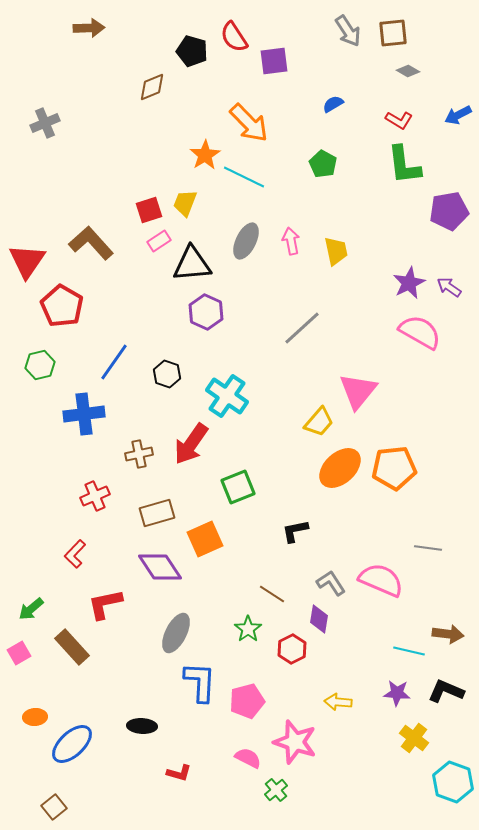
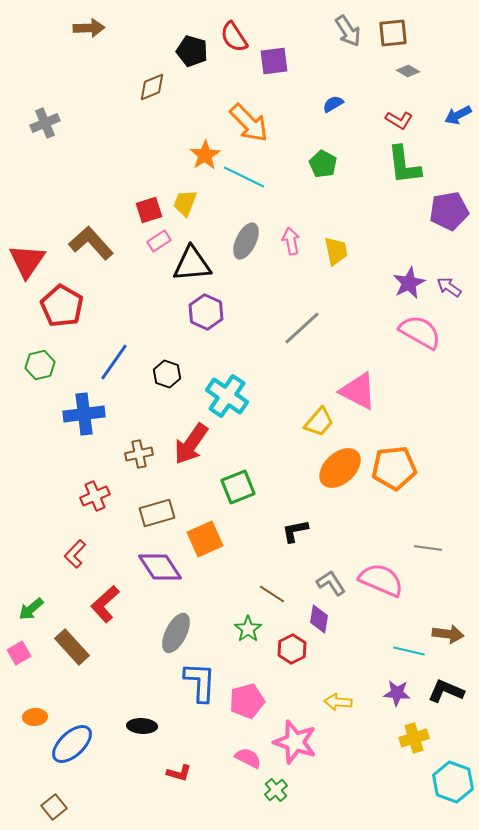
pink triangle at (358, 391): rotated 42 degrees counterclockwise
red L-shape at (105, 604): rotated 30 degrees counterclockwise
yellow cross at (414, 738): rotated 36 degrees clockwise
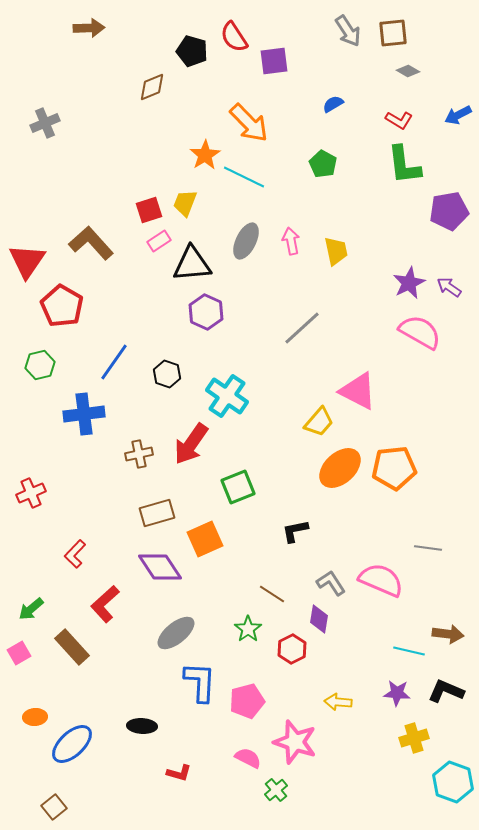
red cross at (95, 496): moved 64 px left, 3 px up
gray ellipse at (176, 633): rotated 24 degrees clockwise
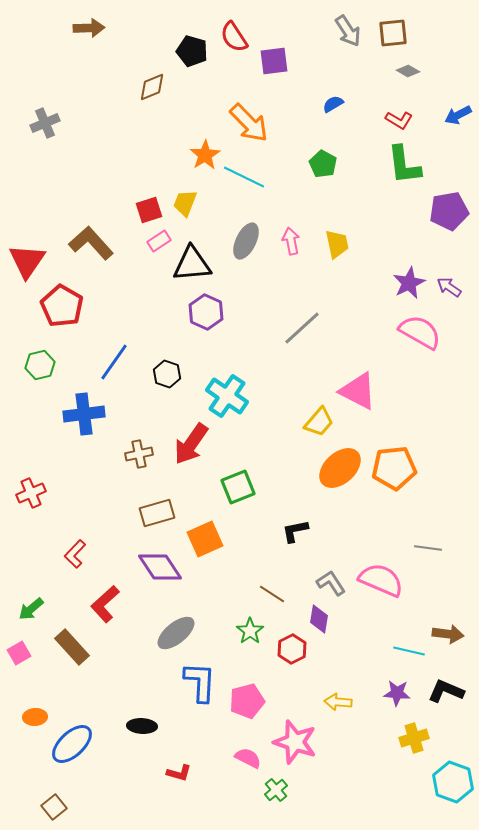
yellow trapezoid at (336, 251): moved 1 px right, 7 px up
green star at (248, 629): moved 2 px right, 2 px down
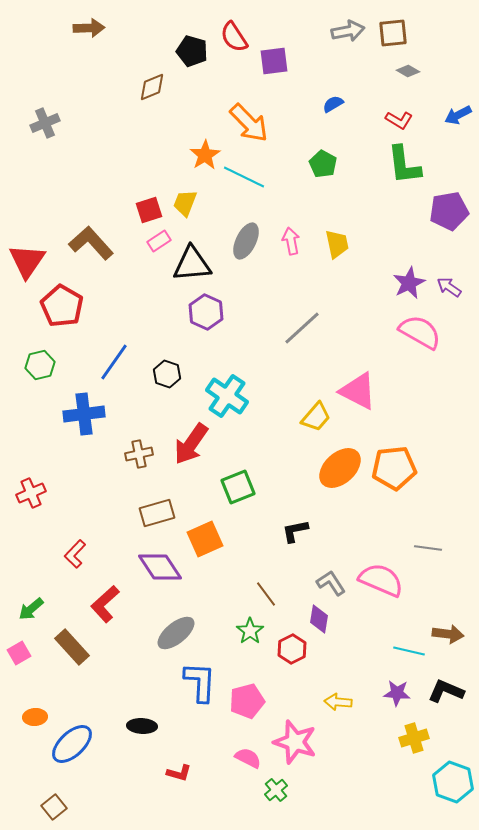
gray arrow at (348, 31): rotated 68 degrees counterclockwise
yellow trapezoid at (319, 422): moved 3 px left, 5 px up
brown line at (272, 594): moved 6 px left; rotated 20 degrees clockwise
